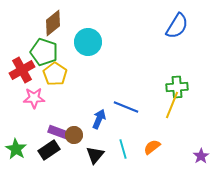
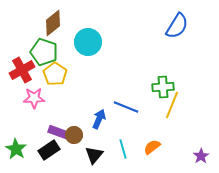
green cross: moved 14 px left
black triangle: moved 1 px left
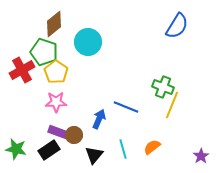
brown diamond: moved 1 px right, 1 px down
yellow pentagon: moved 1 px right, 2 px up
green cross: rotated 25 degrees clockwise
pink star: moved 22 px right, 4 px down
green star: rotated 20 degrees counterclockwise
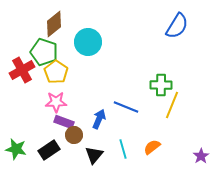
green cross: moved 2 px left, 2 px up; rotated 20 degrees counterclockwise
purple rectangle: moved 6 px right, 10 px up
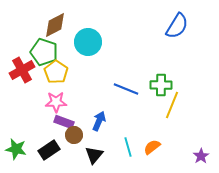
brown diamond: moved 1 px right, 1 px down; rotated 12 degrees clockwise
blue line: moved 18 px up
blue arrow: moved 2 px down
cyan line: moved 5 px right, 2 px up
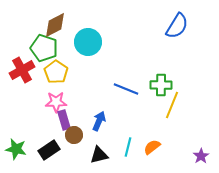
green pentagon: moved 4 px up
purple rectangle: moved 2 px up; rotated 54 degrees clockwise
cyan line: rotated 30 degrees clockwise
black triangle: moved 5 px right; rotated 36 degrees clockwise
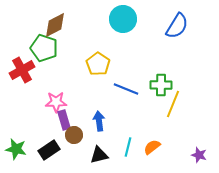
cyan circle: moved 35 px right, 23 px up
yellow pentagon: moved 42 px right, 8 px up
yellow line: moved 1 px right, 1 px up
blue arrow: rotated 30 degrees counterclockwise
purple star: moved 2 px left, 1 px up; rotated 21 degrees counterclockwise
